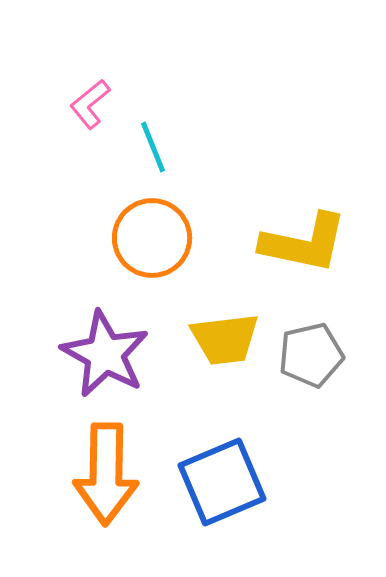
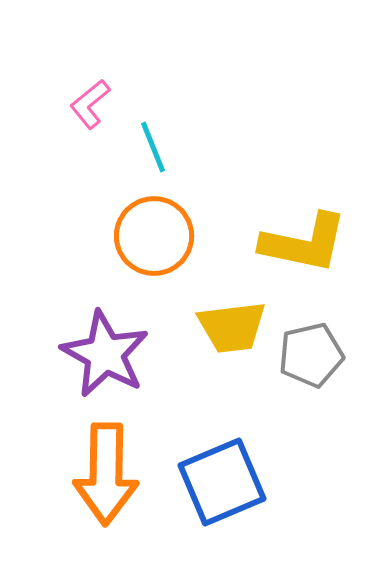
orange circle: moved 2 px right, 2 px up
yellow trapezoid: moved 7 px right, 12 px up
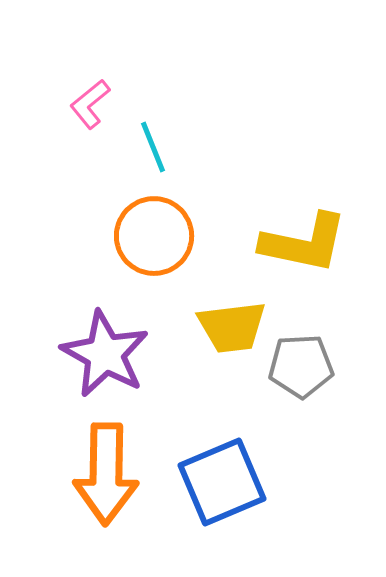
gray pentagon: moved 10 px left, 11 px down; rotated 10 degrees clockwise
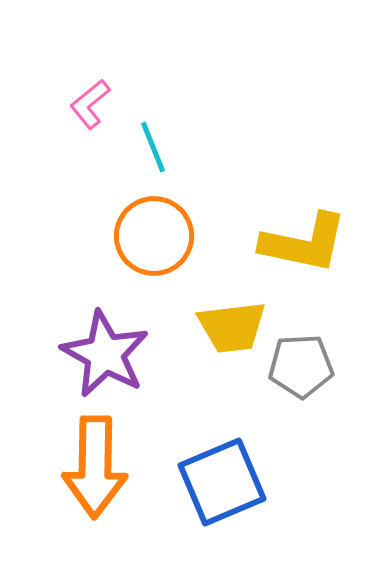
orange arrow: moved 11 px left, 7 px up
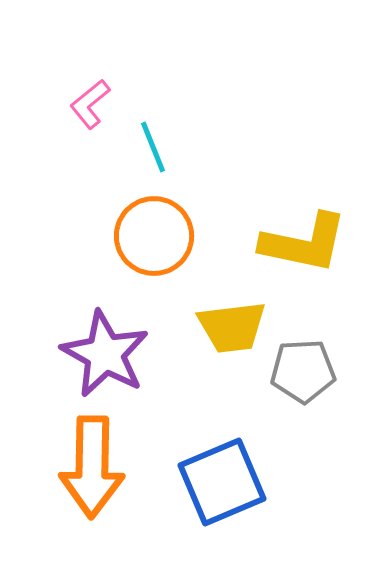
gray pentagon: moved 2 px right, 5 px down
orange arrow: moved 3 px left
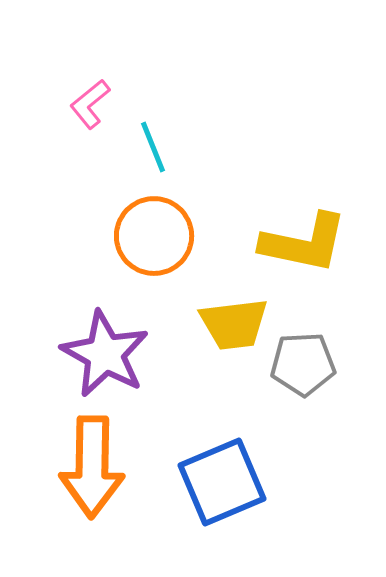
yellow trapezoid: moved 2 px right, 3 px up
gray pentagon: moved 7 px up
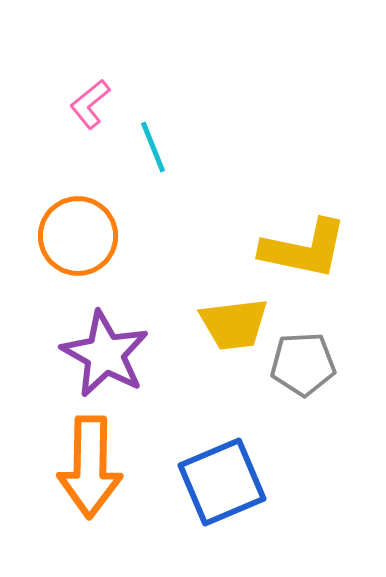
orange circle: moved 76 px left
yellow L-shape: moved 6 px down
orange arrow: moved 2 px left
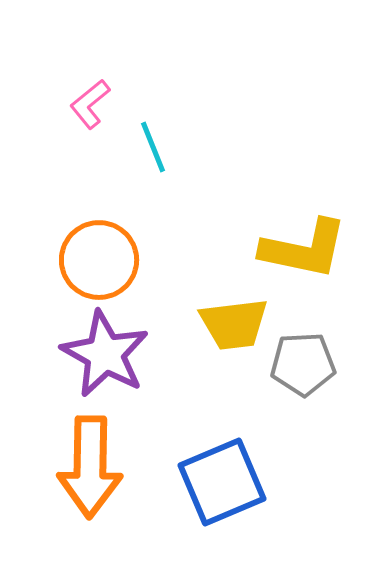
orange circle: moved 21 px right, 24 px down
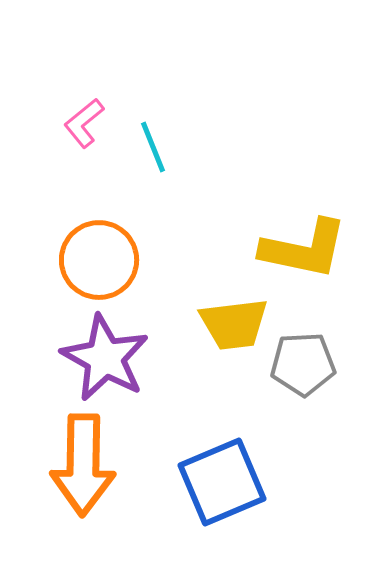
pink L-shape: moved 6 px left, 19 px down
purple star: moved 4 px down
orange arrow: moved 7 px left, 2 px up
